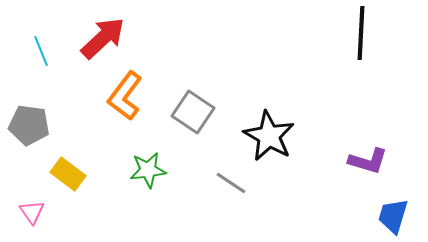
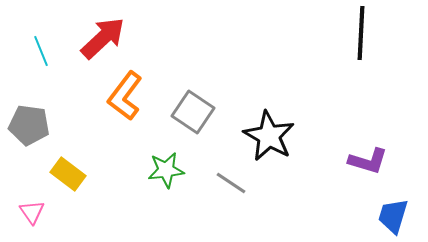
green star: moved 18 px right
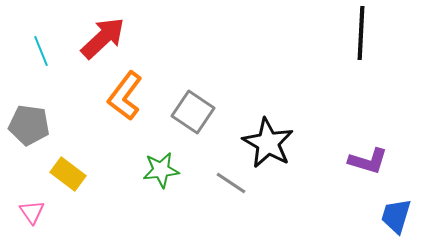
black star: moved 1 px left, 7 px down
green star: moved 5 px left
blue trapezoid: moved 3 px right
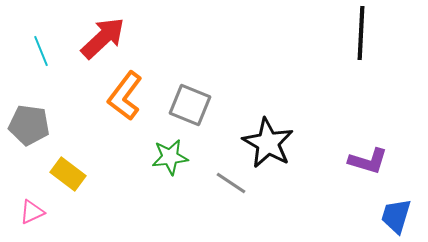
gray square: moved 3 px left, 7 px up; rotated 12 degrees counterclockwise
green star: moved 9 px right, 13 px up
pink triangle: rotated 40 degrees clockwise
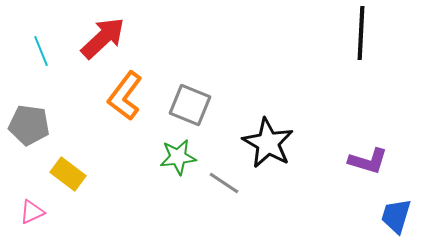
green star: moved 8 px right
gray line: moved 7 px left
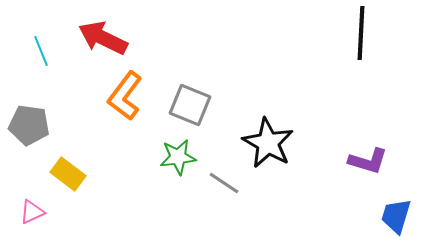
red arrow: rotated 111 degrees counterclockwise
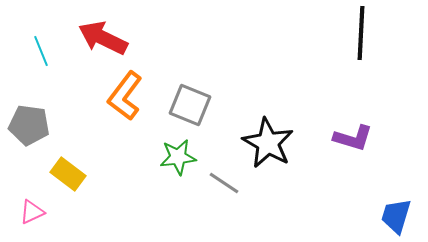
purple L-shape: moved 15 px left, 23 px up
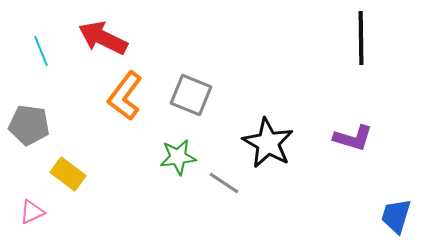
black line: moved 5 px down; rotated 4 degrees counterclockwise
gray square: moved 1 px right, 10 px up
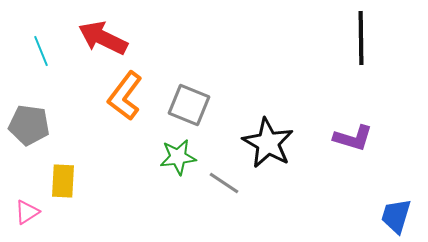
gray square: moved 2 px left, 10 px down
yellow rectangle: moved 5 px left, 7 px down; rotated 56 degrees clockwise
pink triangle: moved 5 px left; rotated 8 degrees counterclockwise
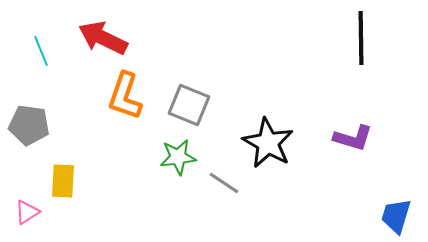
orange L-shape: rotated 18 degrees counterclockwise
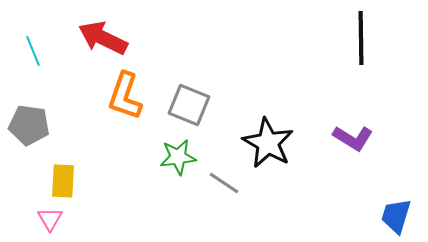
cyan line: moved 8 px left
purple L-shape: rotated 15 degrees clockwise
pink triangle: moved 23 px right, 7 px down; rotated 28 degrees counterclockwise
